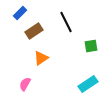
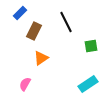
brown rectangle: rotated 30 degrees counterclockwise
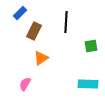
black line: rotated 30 degrees clockwise
cyan rectangle: rotated 36 degrees clockwise
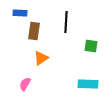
blue rectangle: rotated 48 degrees clockwise
brown rectangle: rotated 18 degrees counterclockwise
green square: rotated 16 degrees clockwise
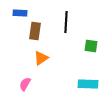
brown rectangle: moved 1 px right
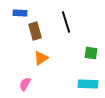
black line: rotated 20 degrees counterclockwise
brown rectangle: rotated 24 degrees counterclockwise
green square: moved 7 px down
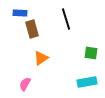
black line: moved 3 px up
brown rectangle: moved 3 px left, 2 px up
cyan rectangle: moved 1 px left, 2 px up; rotated 12 degrees counterclockwise
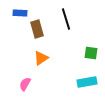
brown rectangle: moved 5 px right
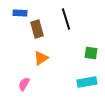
pink semicircle: moved 1 px left
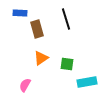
green square: moved 24 px left, 11 px down
pink semicircle: moved 1 px right, 1 px down
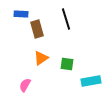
blue rectangle: moved 1 px right, 1 px down
cyan rectangle: moved 4 px right, 1 px up
